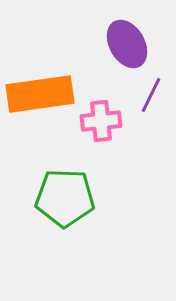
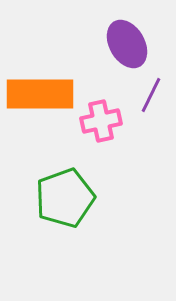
orange rectangle: rotated 8 degrees clockwise
pink cross: rotated 6 degrees counterclockwise
green pentagon: rotated 22 degrees counterclockwise
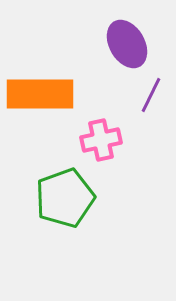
pink cross: moved 19 px down
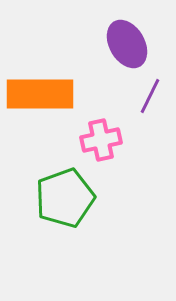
purple line: moved 1 px left, 1 px down
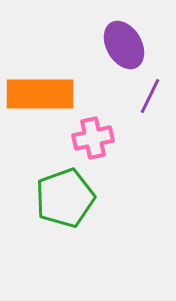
purple ellipse: moved 3 px left, 1 px down
pink cross: moved 8 px left, 2 px up
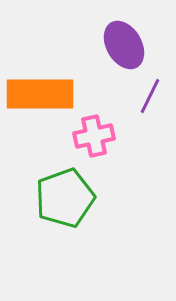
pink cross: moved 1 px right, 2 px up
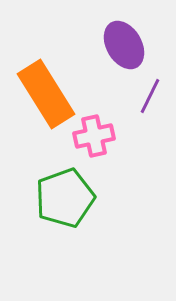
orange rectangle: moved 6 px right; rotated 58 degrees clockwise
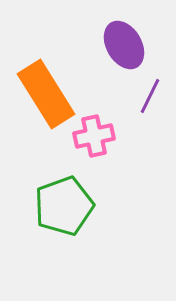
green pentagon: moved 1 px left, 8 px down
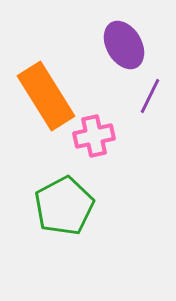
orange rectangle: moved 2 px down
green pentagon: rotated 8 degrees counterclockwise
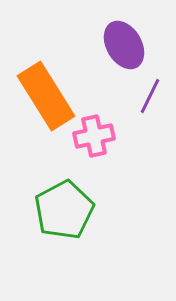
green pentagon: moved 4 px down
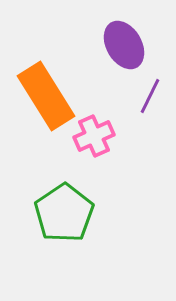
pink cross: rotated 12 degrees counterclockwise
green pentagon: moved 3 px down; rotated 6 degrees counterclockwise
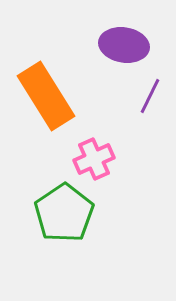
purple ellipse: rotated 51 degrees counterclockwise
pink cross: moved 23 px down
